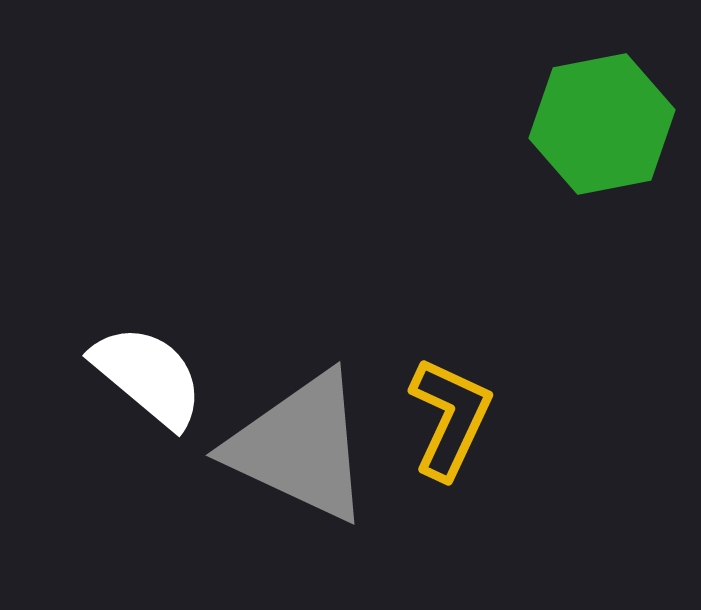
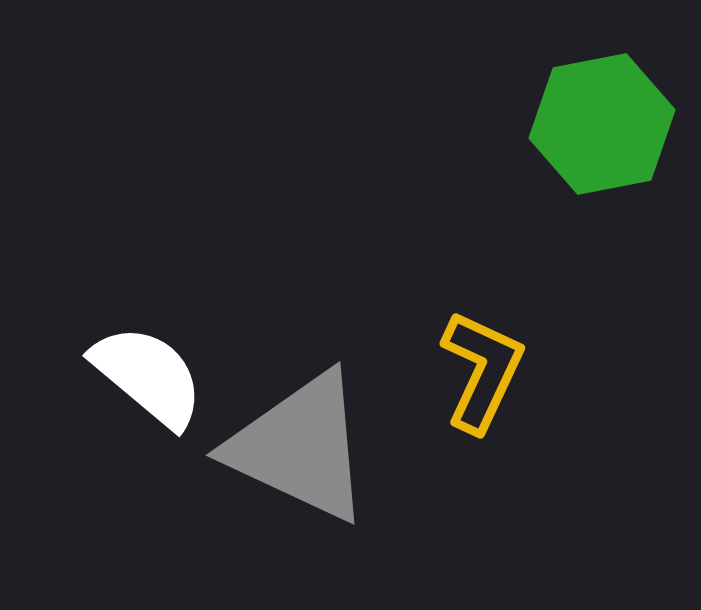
yellow L-shape: moved 32 px right, 47 px up
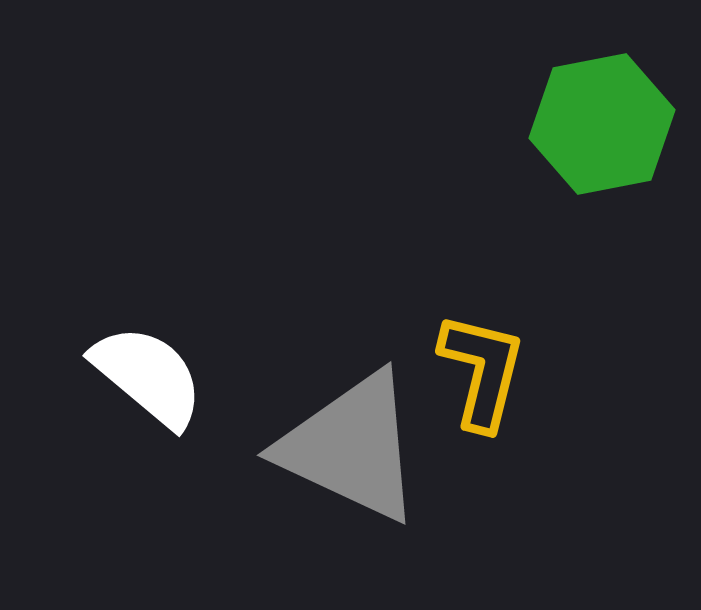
yellow L-shape: rotated 11 degrees counterclockwise
gray triangle: moved 51 px right
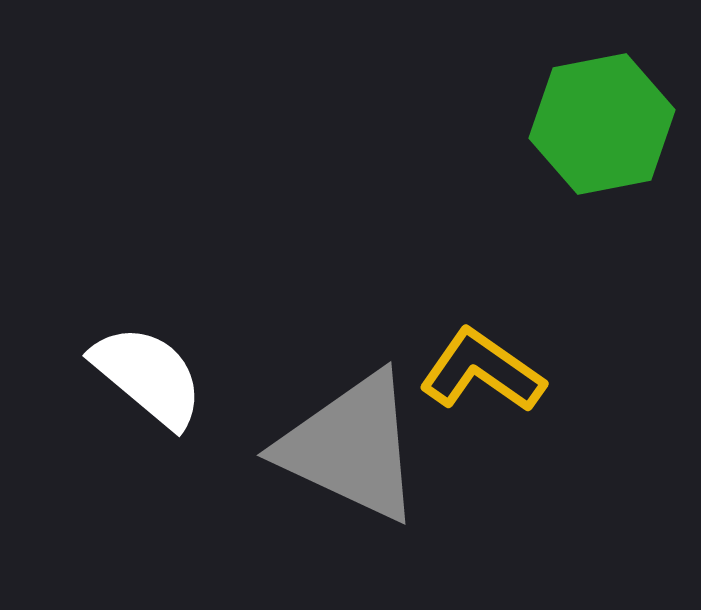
yellow L-shape: rotated 69 degrees counterclockwise
